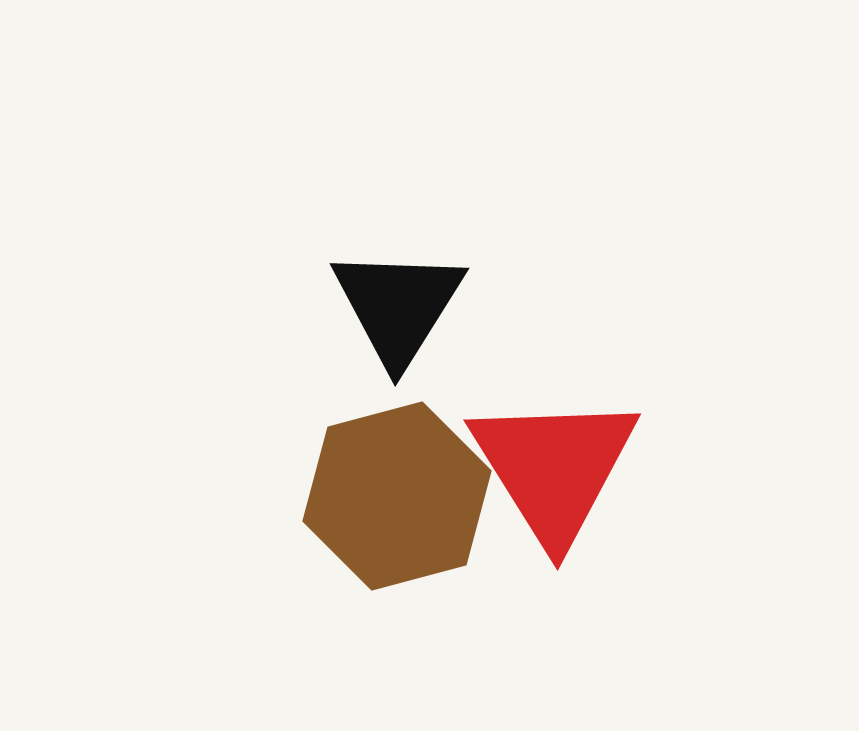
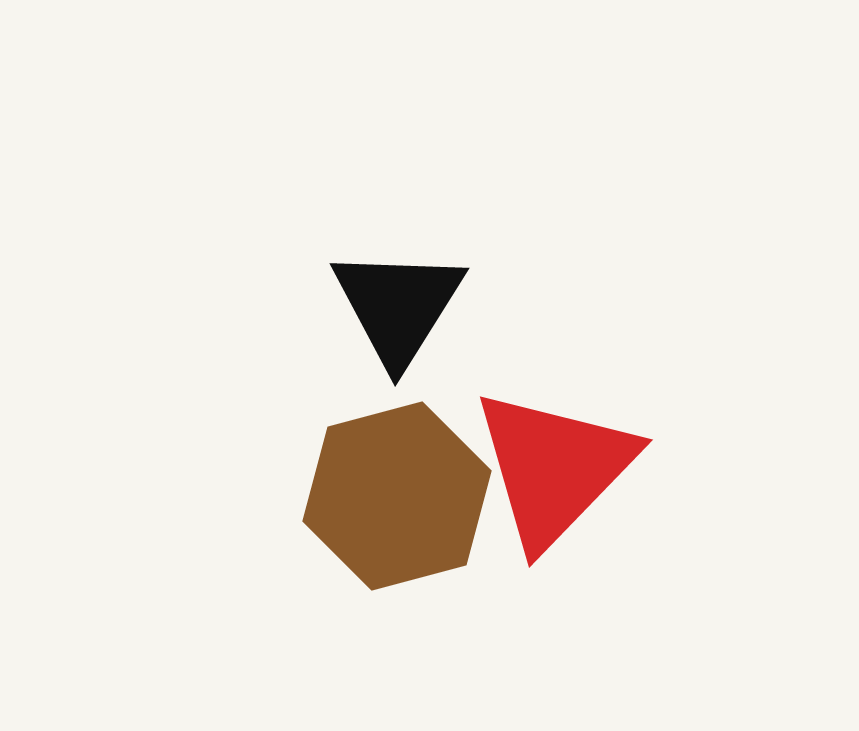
red triangle: rotated 16 degrees clockwise
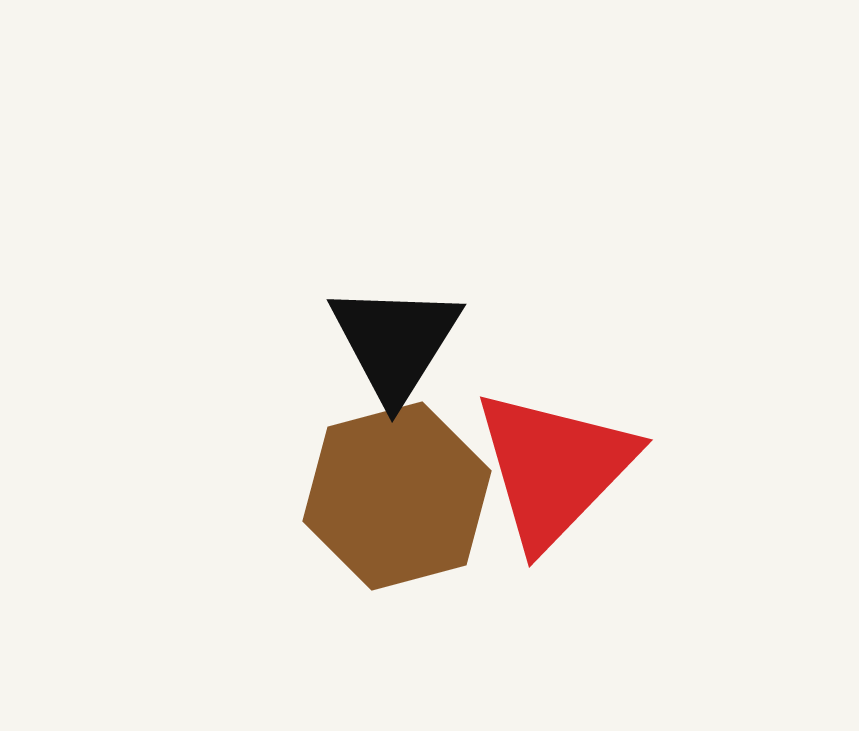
black triangle: moved 3 px left, 36 px down
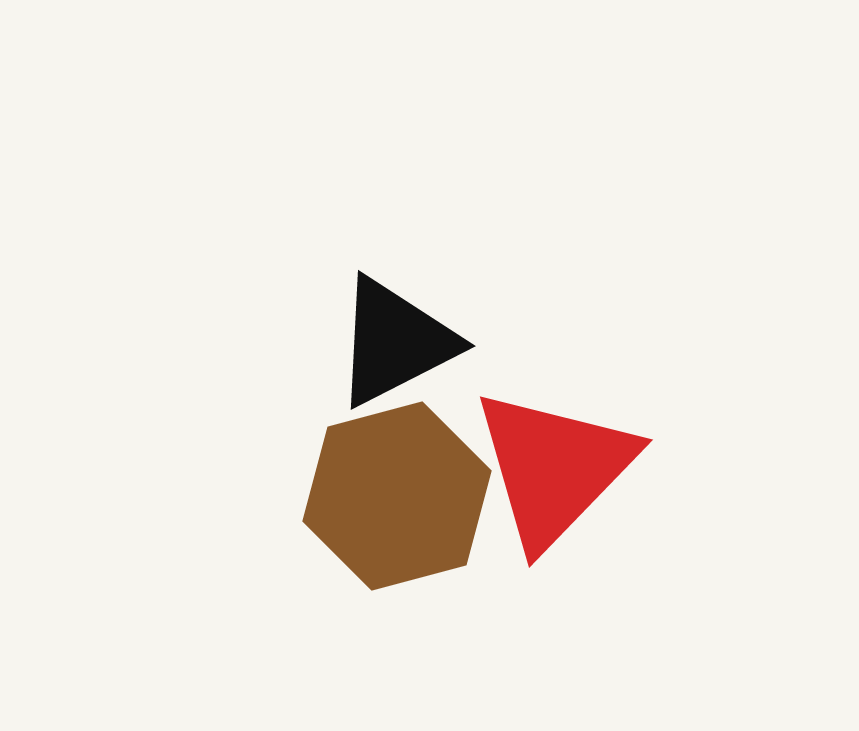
black triangle: rotated 31 degrees clockwise
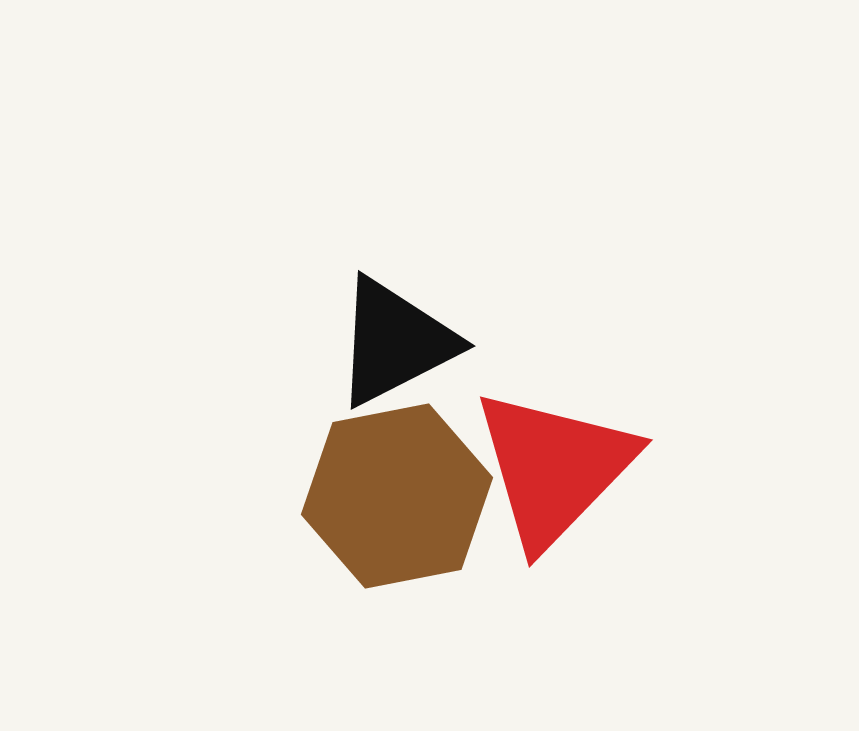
brown hexagon: rotated 4 degrees clockwise
